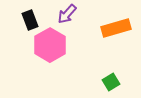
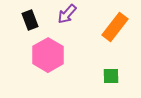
orange rectangle: moved 1 px left, 1 px up; rotated 36 degrees counterclockwise
pink hexagon: moved 2 px left, 10 px down
green square: moved 6 px up; rotated 30 degrees clockwise
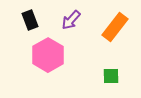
purple arrow: moved 4 px right, 6 px down
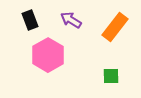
purple arrow: rotated 80 degrees clockwise
